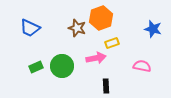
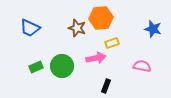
orange hexagon: rotated 15 degrees clockwise
black rectangle: rotated 24 degrees clockwise
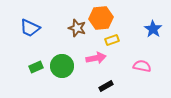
blue star: rotated 18 degrees clockwise
yellow rectangle: moved 3 px up
black rectangle: rotated 40 degrees clockwise
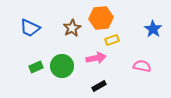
brown star: moved 5 px left; rotated 24 degrees clockwise
black rectangle: moved 7 px left
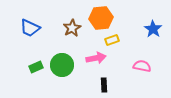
green circle: moved 1 px up
black rectangle: moved 5 px right, 1 px up; rotated 64 degrees counterclockwise
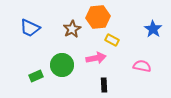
orange hexagon: moved 3 px left, 1 px up
brown star: moved 1 px down
yellow rectangle: rotated 48 degrees clockwise
green rectangle: moved 9 px down
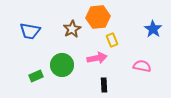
blue trapezoid: moved 3 px down; rotated 15 degrees counterclockwise
yellow rectangle: rotated 40 degrees clockwise
pink arrow: moved 1 px right
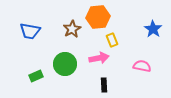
pink arrow: moved 2 px right
green circle: moved 3 px right, 1 px up
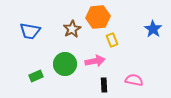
pink arrow: moved 4 px left, 3 px down
pink semicircle: moved 8 px left, 14 px down
